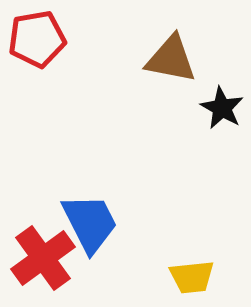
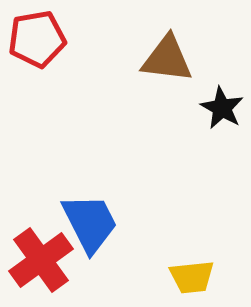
brown triangle: moved 4 px left; rotated 4 degrees counterclockwise
red cross: moved 2 px left, 2 px down
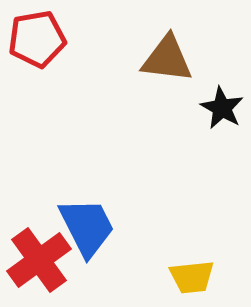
blue trapezoid: moved 3 px left, 4 px down
red cross: moved 2 px left
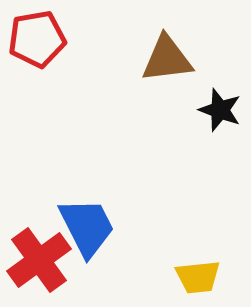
brown triangle: rotated 14 degrees counterclockwise
black star: moved 2 px left, 2 px down; rotated 9 degrees counterclockwise
yellow trapezoid: moved 6 px right
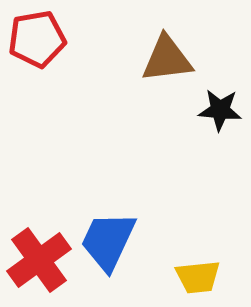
black star: rotated 15 degrees counterclockwise
blue trapezoid: moved 21 px right, 14 px down; rotated 128 degrees counterclockwise
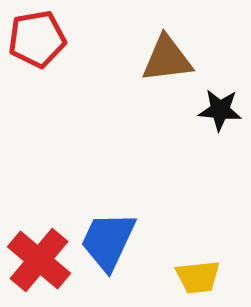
red cross: rotated 14 degrees counterclockwise
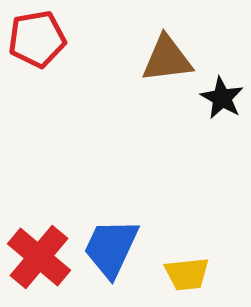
black star: moved 2 px right, 12 px up; rotated 24 degrees clockwise
blue trapezoid: moved 3 px right, 7 px down
red cross: moved 3 px up
yellow trapezoid: moved 11 px left, 3 px up
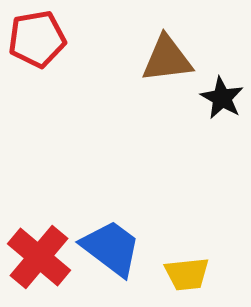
blue trapezoid: rotated 102 degrees clockwise
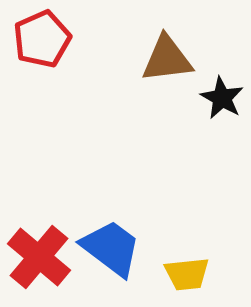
red pentagon: moved 5 px right; rotated 14 degrees counterclockwise
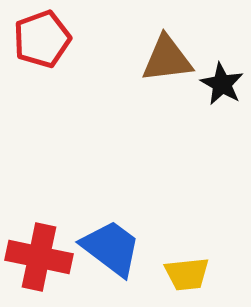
red pentagon: rotated 4 degrees clockwise
black star: moved 14 px up
red cross: rotated 28 degrees counterclockwise
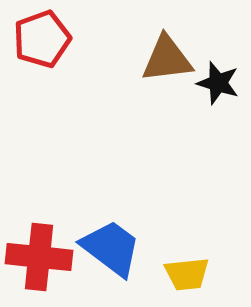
black star: moved 4 px left, 1 px up; rotated 12 degrees counterclockwise
red cross: rotated 6 degrees counterclockwise
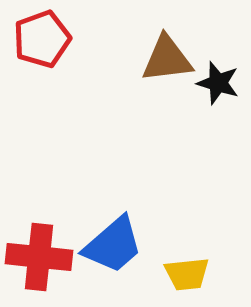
blue trapezoid: moved 2 px right, 3 px up; rotated 102 degrees clockwise
